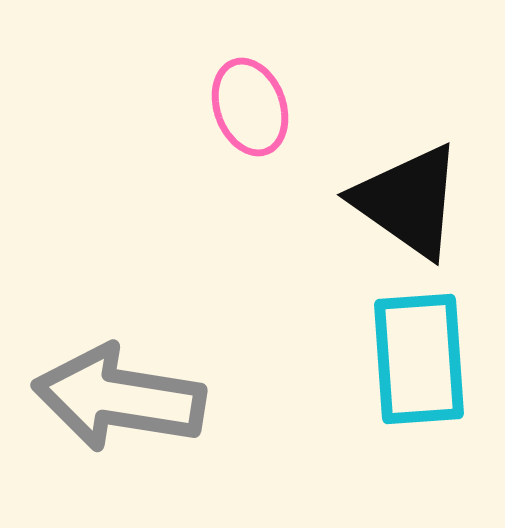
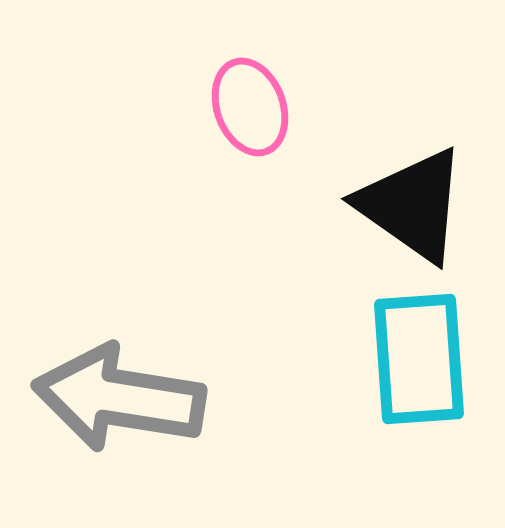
black triangle: moved 4 px right, 4 px down
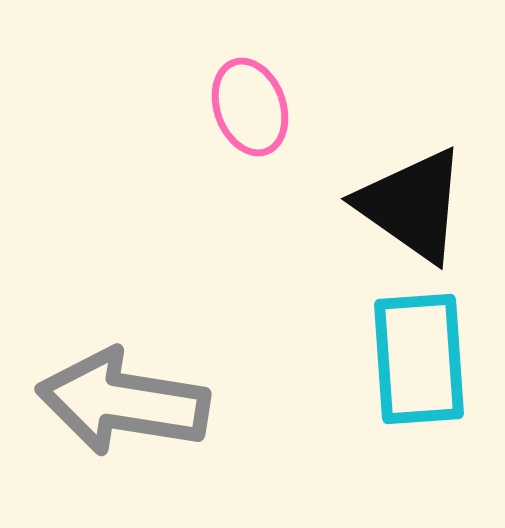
gray arrow: moved 4 px right, 4 px down
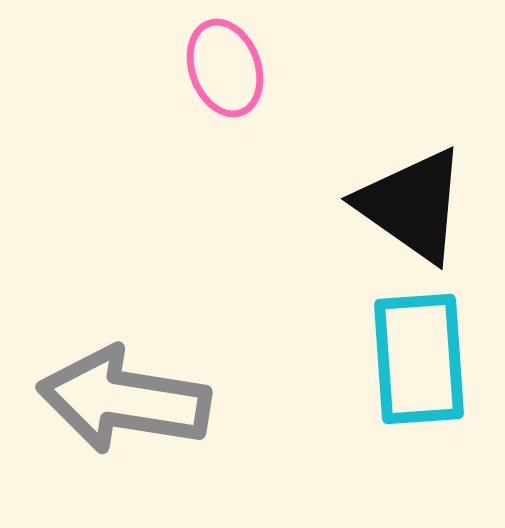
pink ellipse: moved 25 px left, 39 px up
gray arrow: moved 1 px right, 2 px up
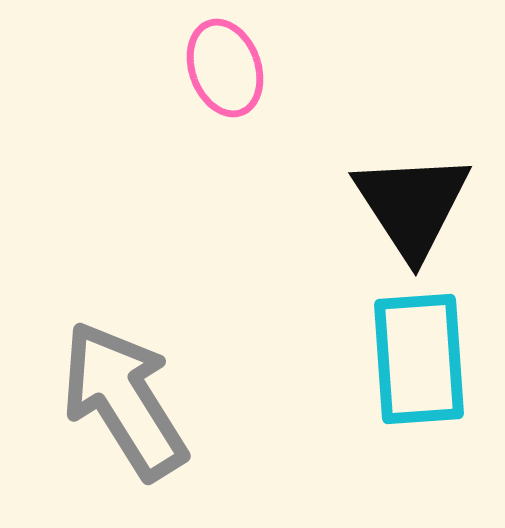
black triangle: rotated 22 degrees clockwise
gray arrow: rotated 49 degrees clockwise
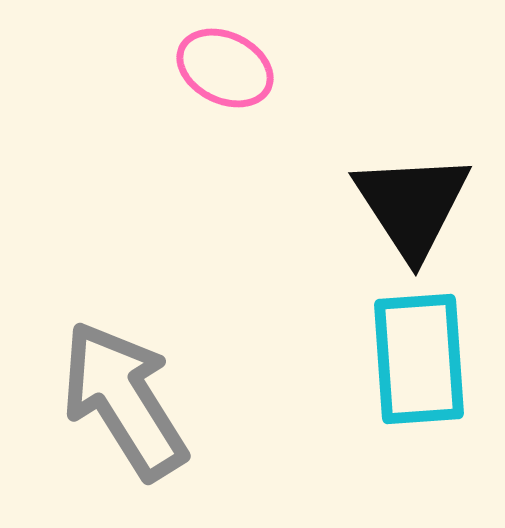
pink ellipse: rotated 44 degrees counterclockwise
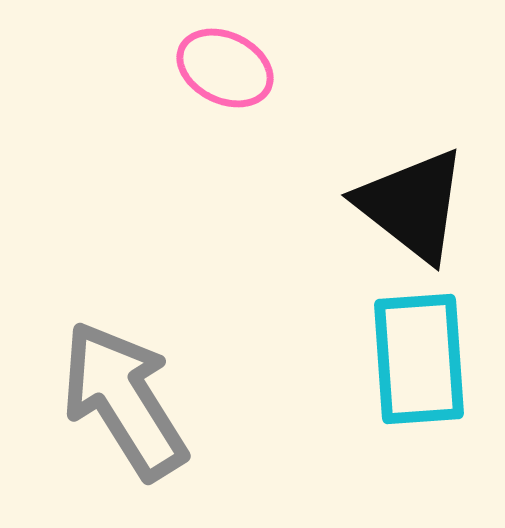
black triangle: rotated 19 degrees counterclockwise
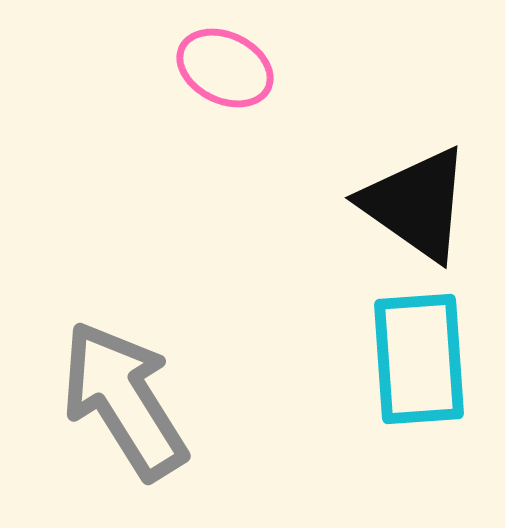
black triangle: moved 4 px right, 1 px up; rotated 3 degrees counterclockwise
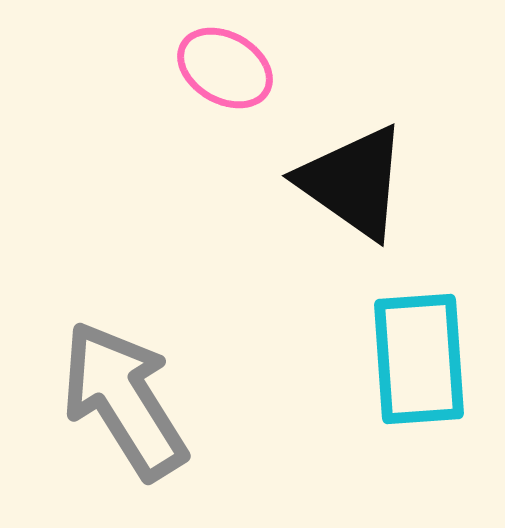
pink ellipse: rotated 4 degrees clockwise
black triangle: moved 63 px left, 22 px up
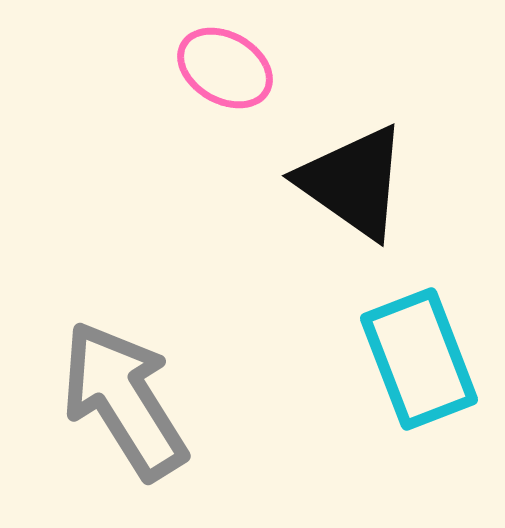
cyan rectangle: rotated 17 degrees counterclockwise
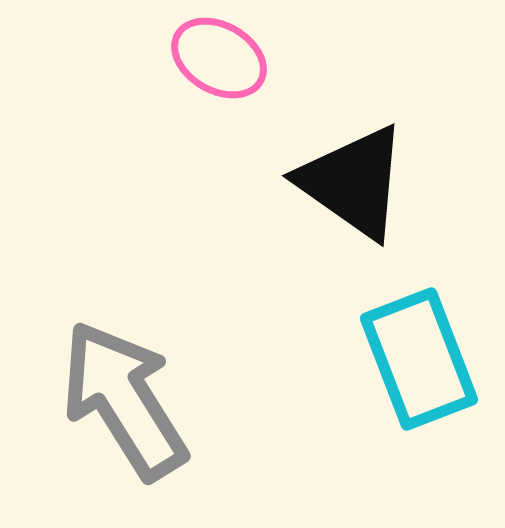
pink ellipse: moved 6 px left, 10 px up
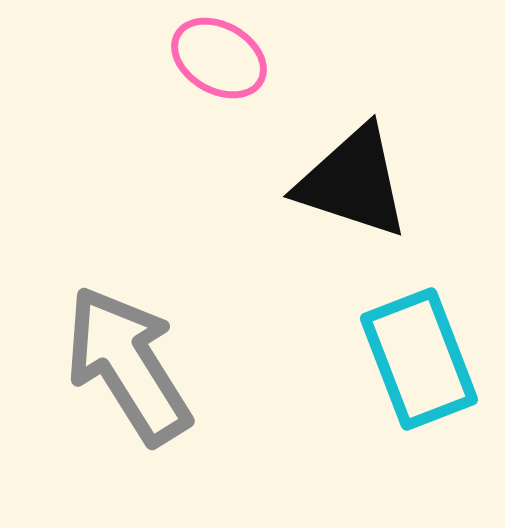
black triangle: rotated 17 degrees counterclockwise
gray arrow: moved 4 px right, 35 px up
